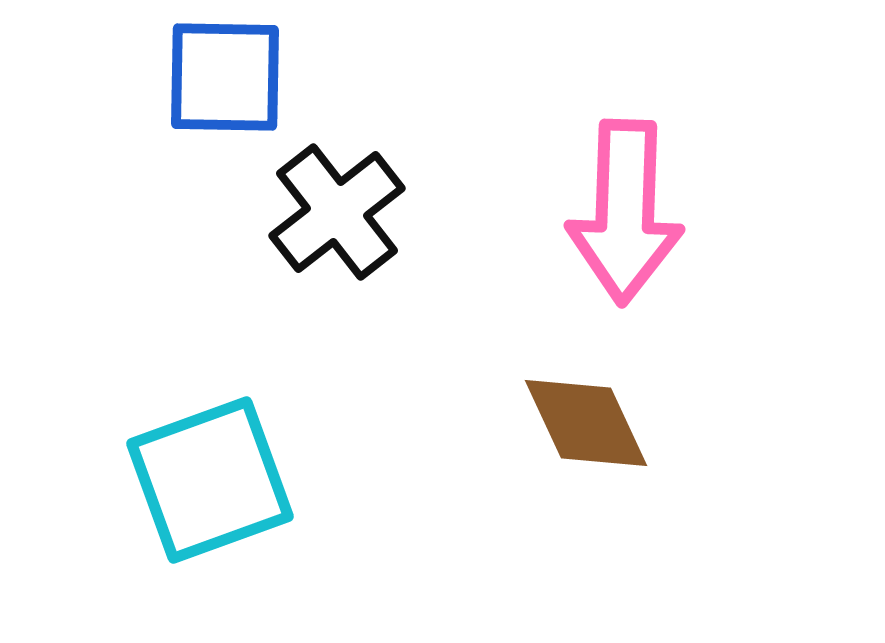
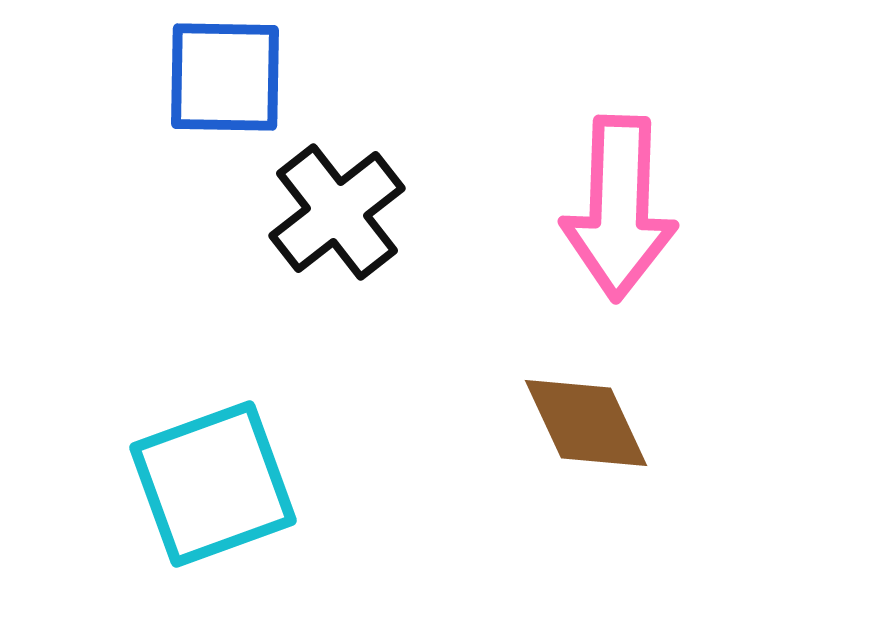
pink arrow: moved 6 px left, 4 px up
cyan square: moved 3 px right, 4 px down
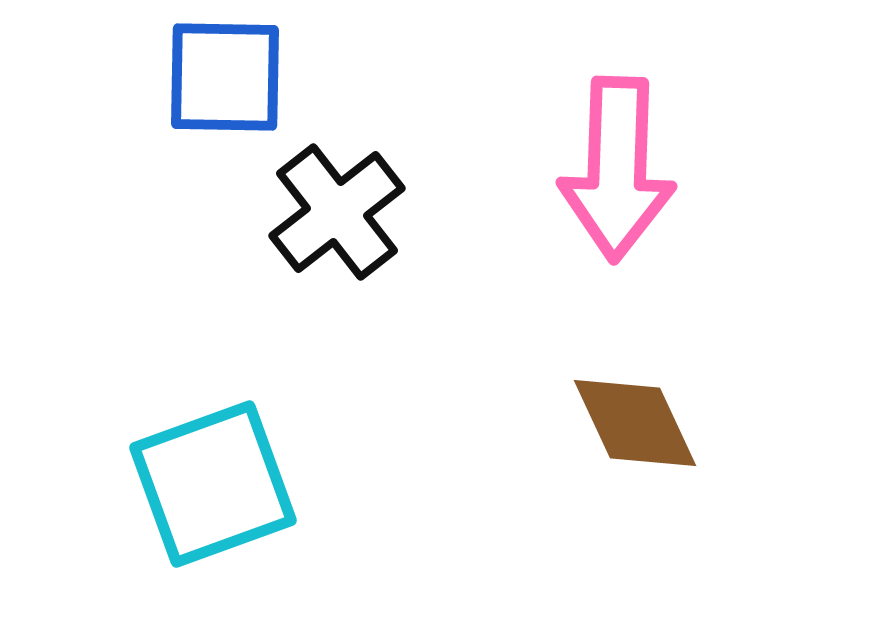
pink arrow: moved 2 px left, 39 px up
brown diamond: moved 49 px right
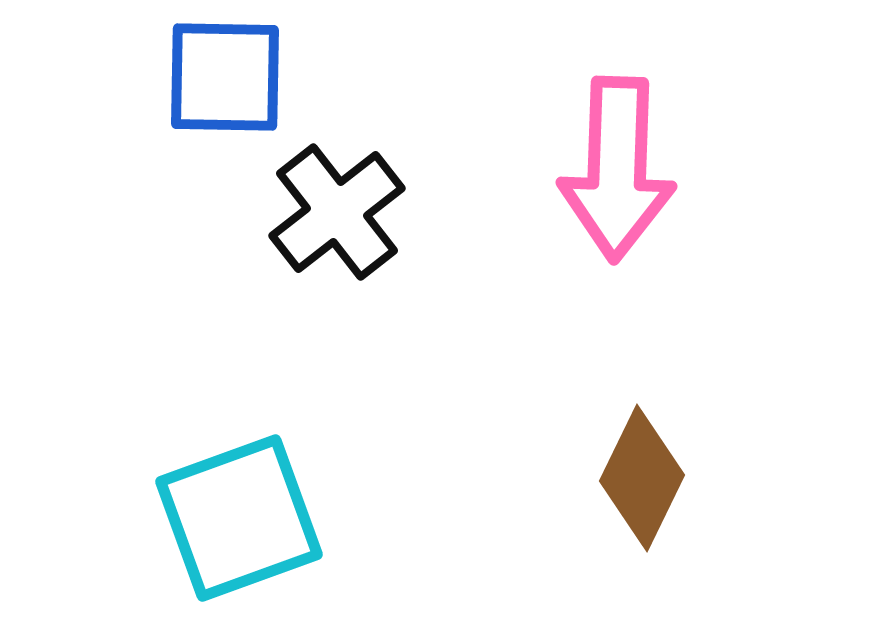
brown diamond: moved 7 px right, 55 px down; rotated 51 degrees clockwise
cyan square: moved 26 px right, 34 px down
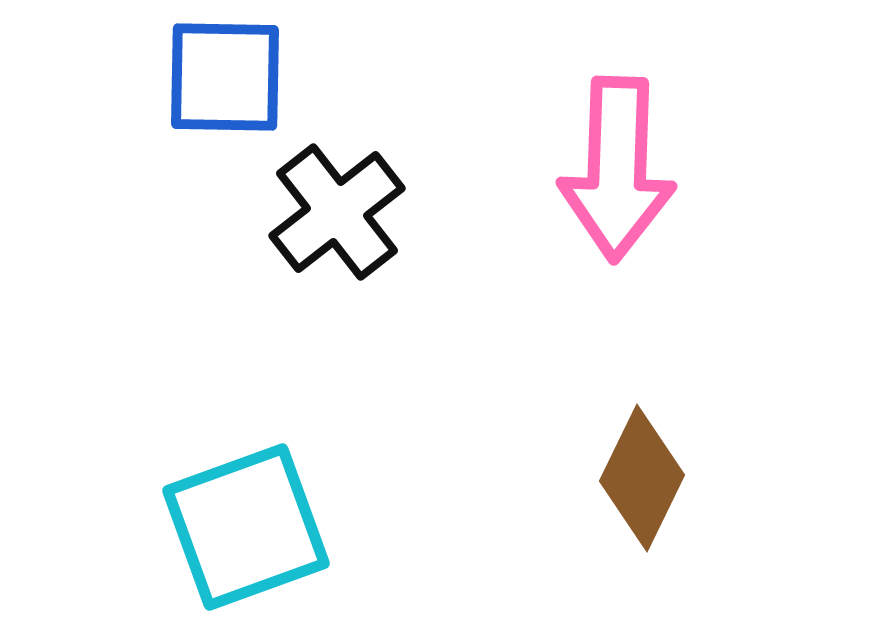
cyan square: moved 7 px right, 9 px down
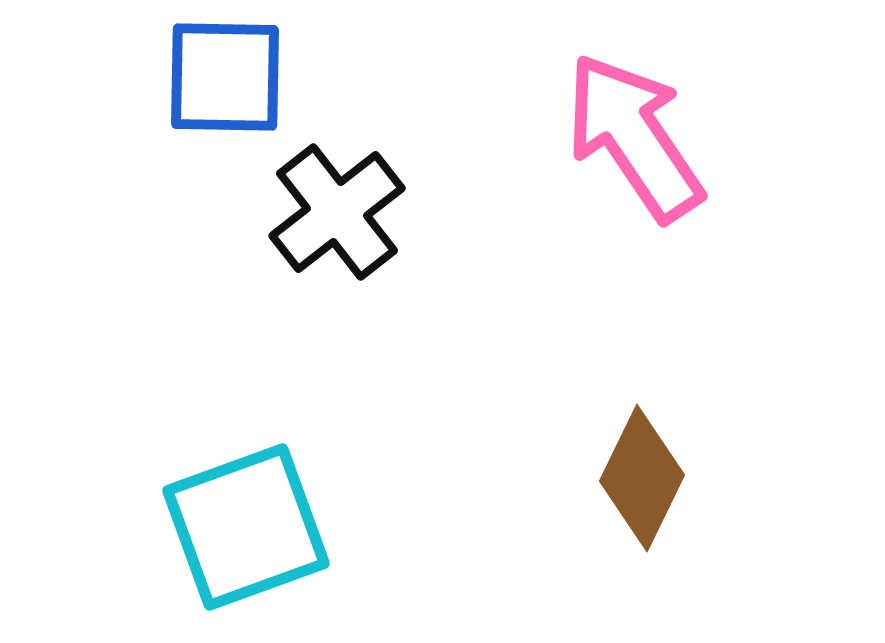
pink arrow: moved 17 px right, 32 px up; rotated 144 degrees clockwise
